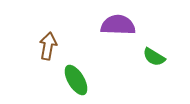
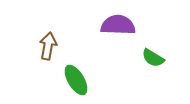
green semicircle: moved 1 px left, 1 px down
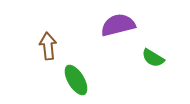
purple semicircle: rotated 16 degrees counterclockwise
brown arrow: rotated 16 degrees counterclockwise
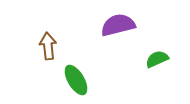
green semicircle: moved 4 px right, 1 px down; rotated 125 degrees clockwise
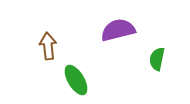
purple semicircle: moved 5 px down
green semicircle: rotated 55 degrees counterclockwise
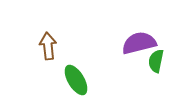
purple semicircle: moved 21 px right, 13 px down
green semicircle: moved 1 px left, 2 px down
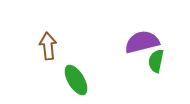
purple semicircle: moved 3 px right, 1 px up
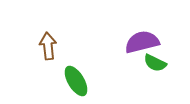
green semicircle: moved 1 px left, 2 px down; rotated 75 degrees counterclockwise
green ellipse: moved 1 px down
